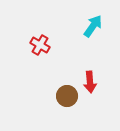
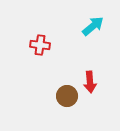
cyan arrow: rotated 15 degrees clockwise
red cross: rotated 24 degrees counterclockwise
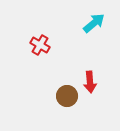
cyan arrow: moved 1 px right, 3 px up
red cross: rotated 24 degrees clockwise
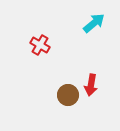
red arrow: moved 1 px right, 3 px down; rotated 15 degrees clockwise
brown circle: moved 1 px right, 1 px up
